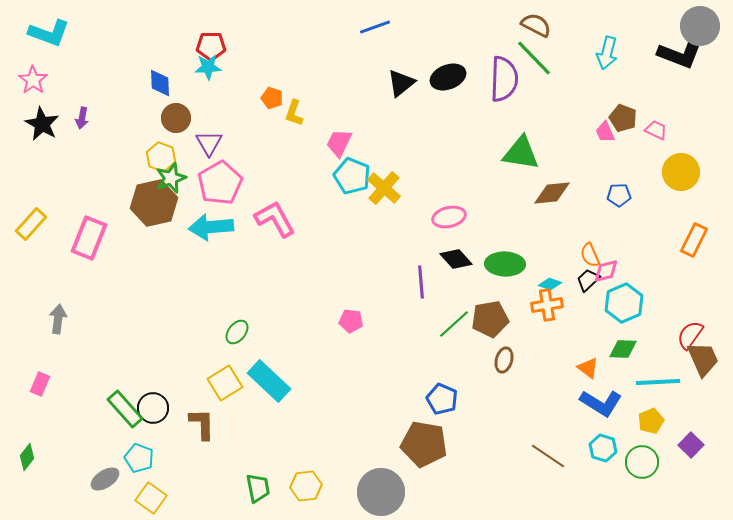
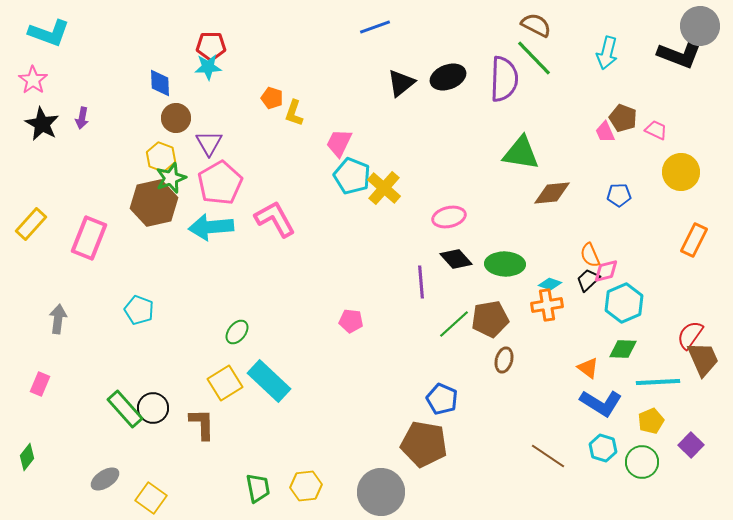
cyan pentagon at (139, 458): moved 148 px up
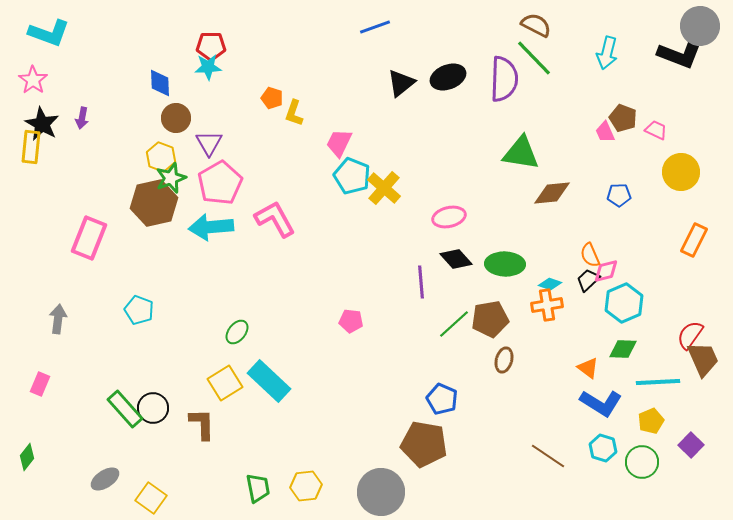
yellow rectangle at (31, 224): moved 77 px up; rotated 36 degrees counterclockwise
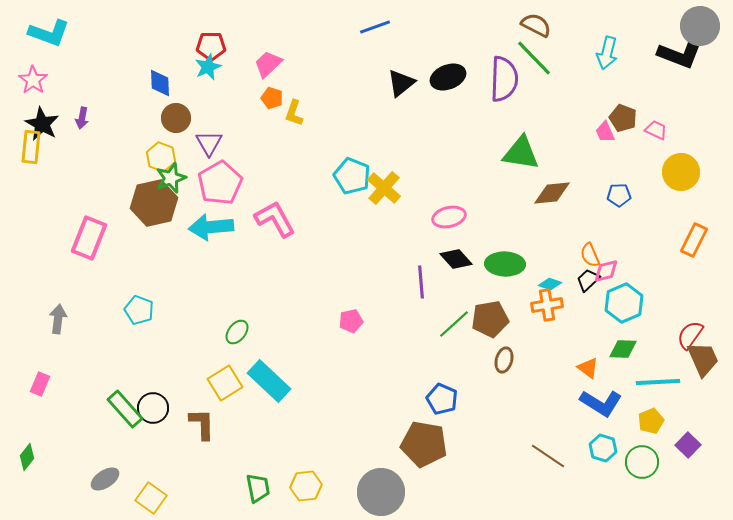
cyan star at (208, 67): rotated 20 degrees counterclockwise
pink trapezoid at (339, 143): moved 71 px left, 79 px up; rotated 20 degrees clockwise
pink pentagon at (351, 321): rotated 20 degrees counterclockwise
purple square at (691, 445): moved 3 px left
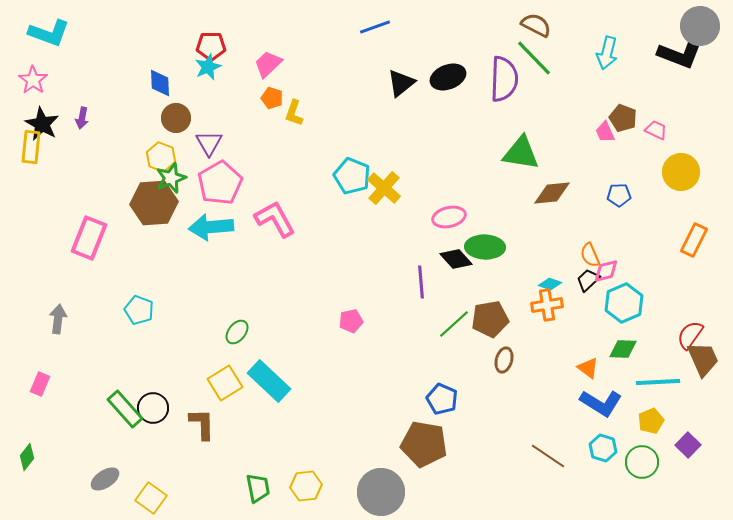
brown hexagon at (154, 203): rotated 9 degrees clockwise
green ellipse at (505, 264): moved 20 px left, 17 px up
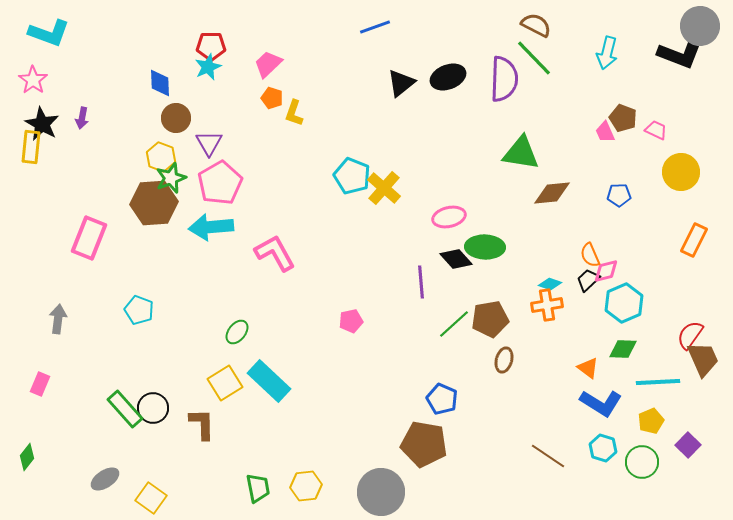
pink L-shape at (275, 219): moved 34 px down
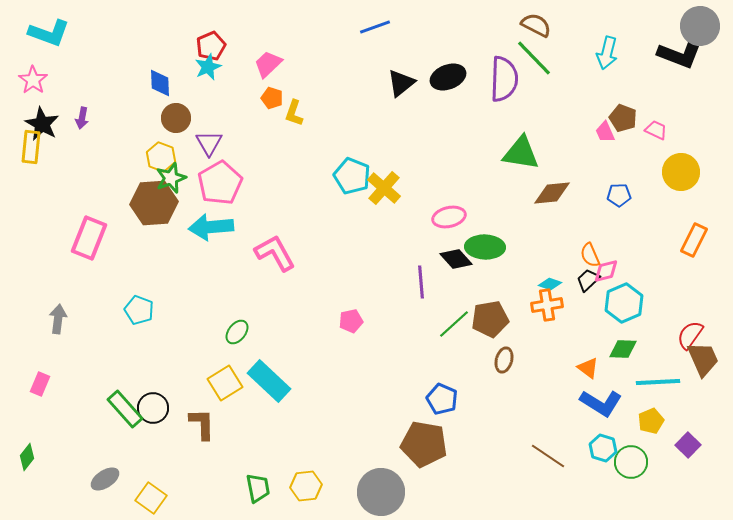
red pentagon at (211, 46): rotated 24 degrees counterclockwise
green circle at (642, 462): moved 11 px left
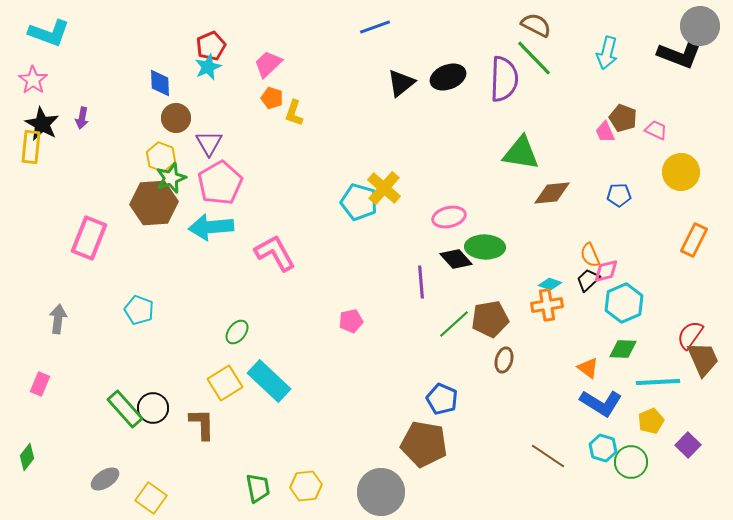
cyan pentagon at (352, 176): moved 7 px right, 26 px down; rotated 6 degrees counterclockwise
